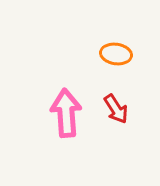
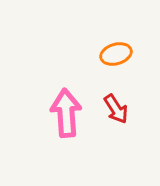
orange ellipse: rotated 24 degrees counterclockwise
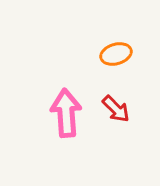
red arrow: rotated 12 degrees counterclockwise
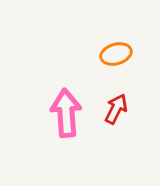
red arrow: rotated 108 degrees counterclockwise
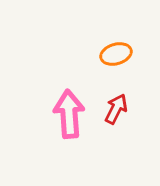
pink arrow: moved 3 px right, 1 px down
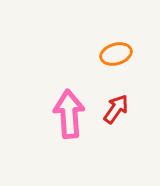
red arrow: rotated 8 degrees clockwise
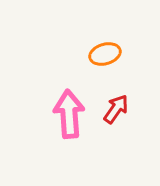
orange ellipse: moved 11 px left
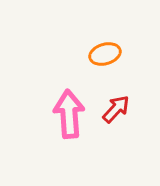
red arrow: rotated 8 degrees clockwise
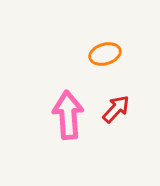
pink arrow: moved 1 px left, 1 px down
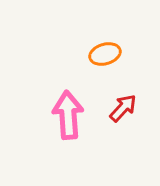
red arrow: moved 7 px right, 1 px up
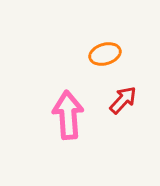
red arrow: moved 8 px up
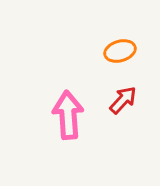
orange ellipse: moved 15 px right, 3 px up
